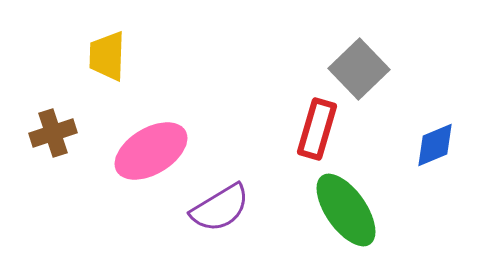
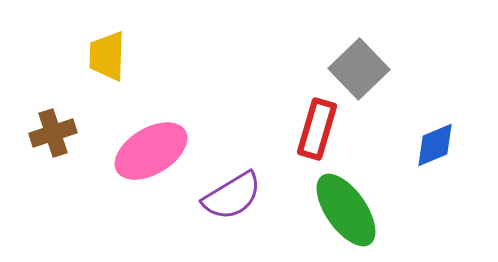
purple semicircle: moved 12 px right, 12 px up
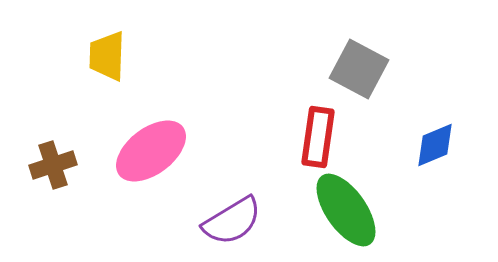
gray square: rotated 18 degrees counterclockwise
red rectangle: moved 1 px right, 8 px down; rotated 8 degrees counterclockwise
brown cross: moved 32 px down
pink ellipse: rotated 6 degrees counterclockwise
purple semicircle: moved 25 px down
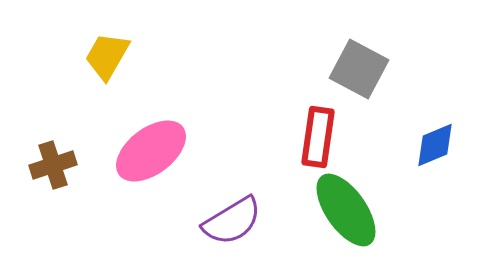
yellow trapezoid: rotated 28 degrees clockwise
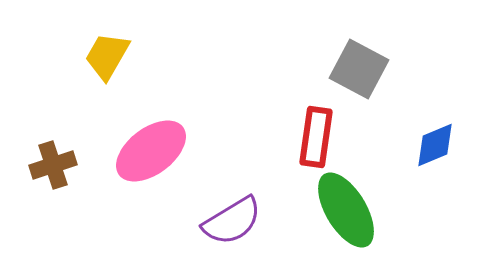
red rectangle: moved 2 px left
green ellipse: rotated 4 degrees clockwise
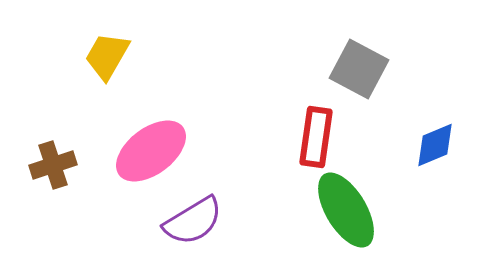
purple semicircle: moved 39 px left
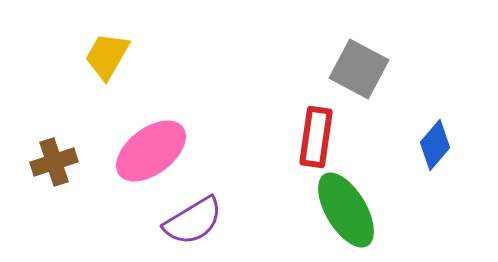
blue diamond: rotated 27 degrees counterclockwise
brown cross: moved 1 px right, 3 px up
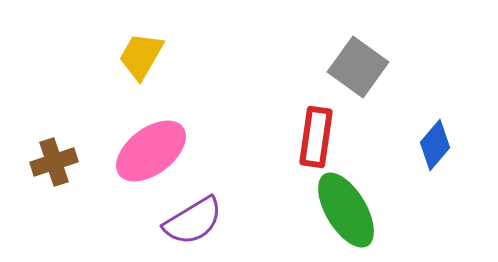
yellow trapezoid: moved 34 px right
gray square: moved 1 px left, 2 px up; rotated 8 degrees clockwise
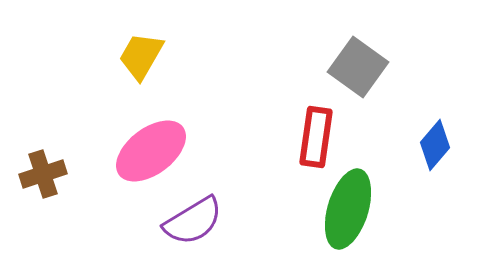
brown cross: moved 11 px left, 12 px down
green ellipse: moved 2 px right, 1 px up; rotated 48 degrees clockwise
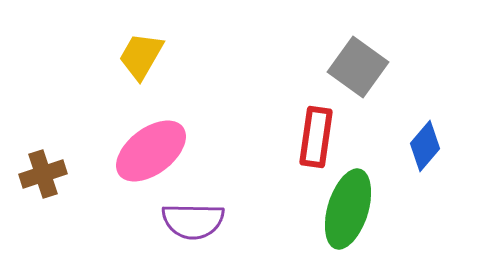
blue diamond: moved 10 px left, 1 px down
purple semicircle: rotated 32 degrees clockwise
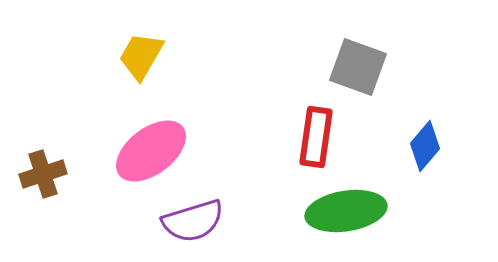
gray square: rotated 16 degrees counterclockwise
green ellipse: moved 2 px left, 2 px down; rotated 64 degrees clockwise
purple semicircle: rotated 18 degrees counterclockwise
